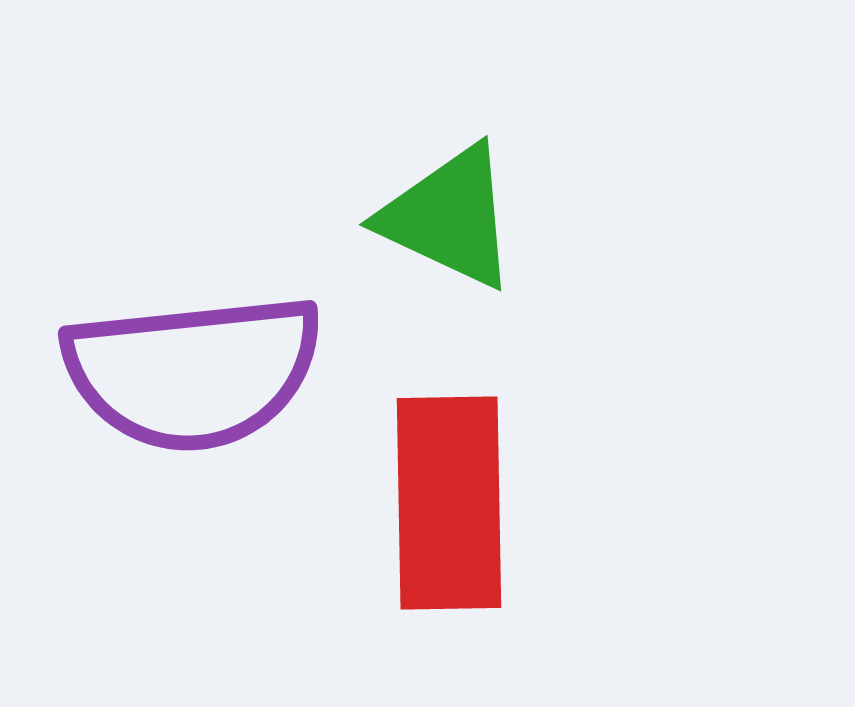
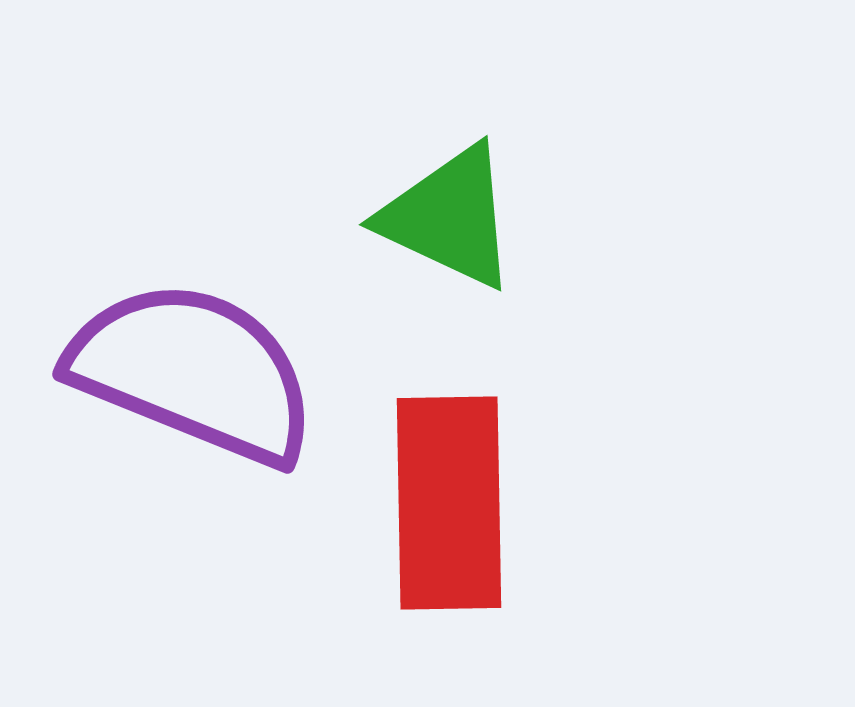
purple semicircle: rotated 152 degrees counterclockwise
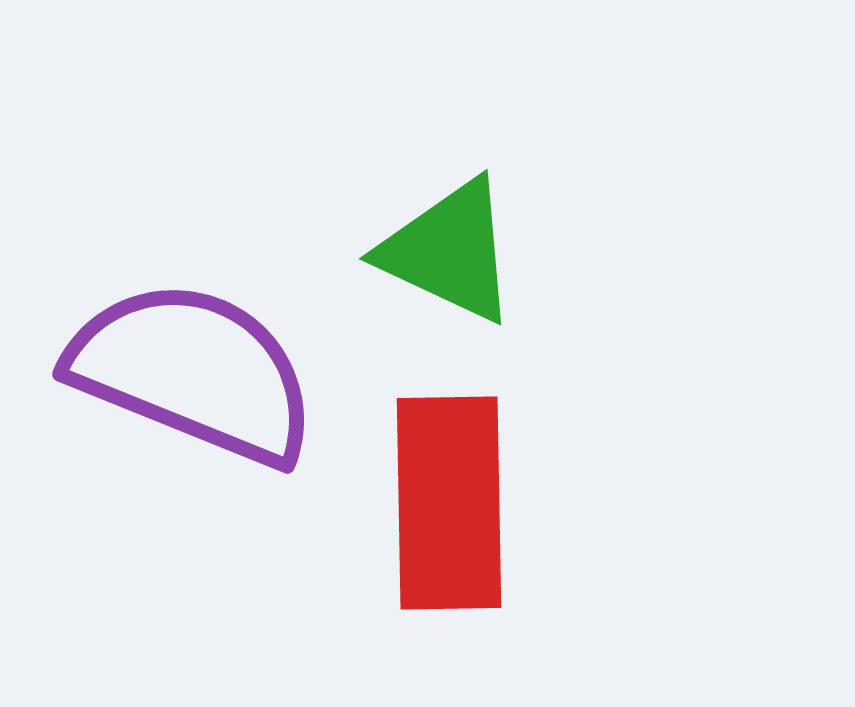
green triangle: moved 34 px down
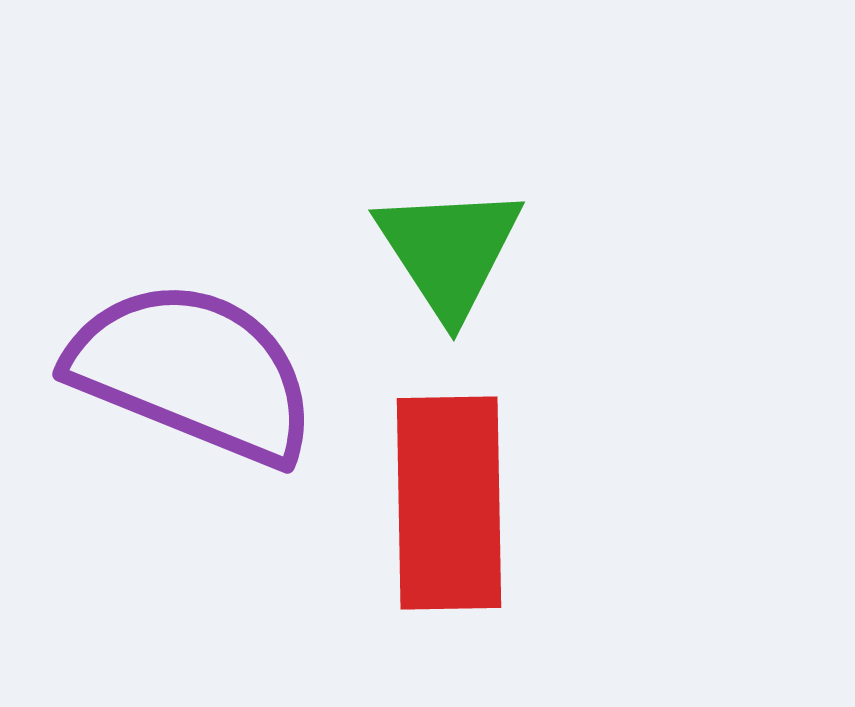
green triangle: rotated 32 degrees clockwise
